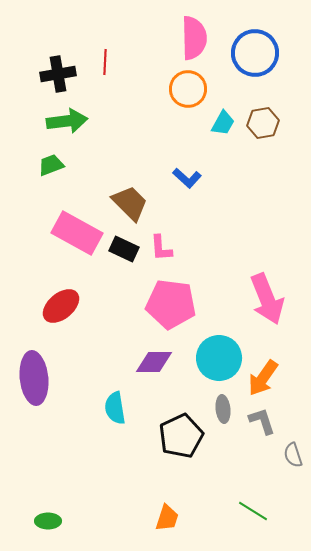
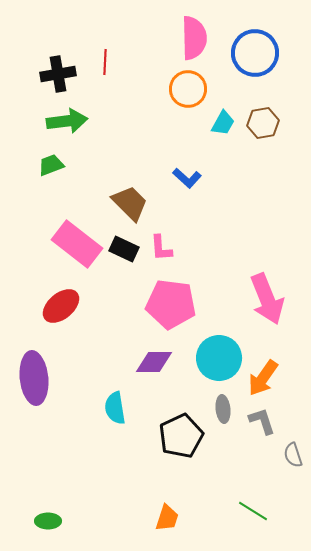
pink rectangle: moved 11 px down; rotated 9 degrees clockwise
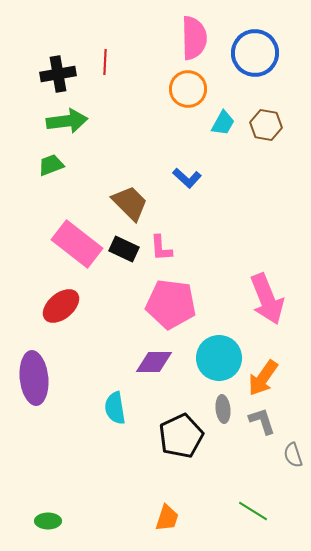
brown hexagon: moved 3 px right, 2 px down; rotated 20 degrees clockwise
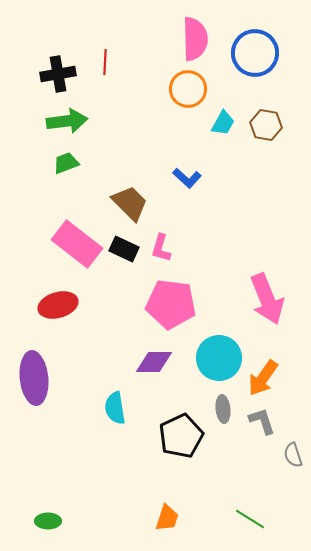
pink semicircle: moved 1 px right, 1 px down
green trapezoid: moved 15 px right, 2 px up
pink L-shape: rotated 20 degrees clockwise
red ellipse: moved 3 px left, 1 px up; rotated 24 degrees clockwise
green line: moved 3 px left, 8 px down
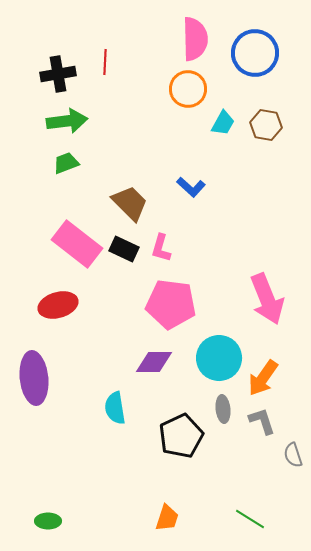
blue L-shape: moved 4 px right, 9 px down
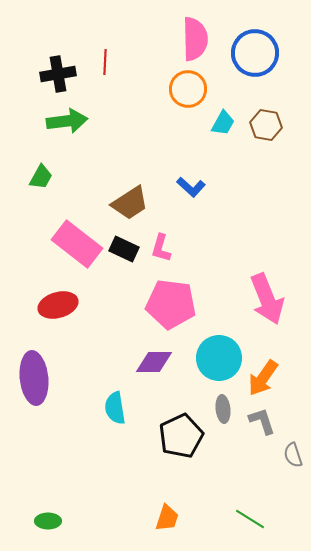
green trapezoid: moved 25 px left, 14 px down; rotated 140 degrees clockwise
brown trapezoid: rotated 102 degrees clockwise
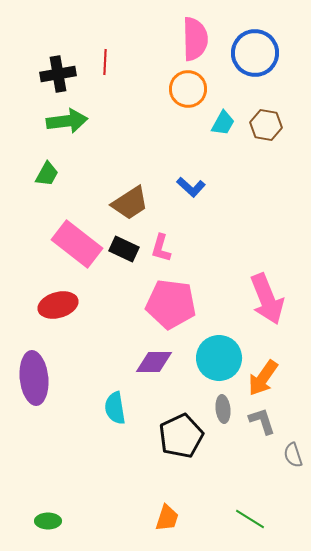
green trapezoid: moved 6 px right, 3 px up
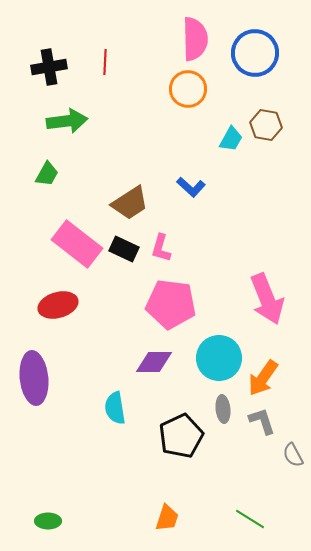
black cross: moved 9 px left, 7 px up
cyan trapezoid: moved 8 px right, 16 px down
gray semicircle: rotated 10 degrees counterclockwise
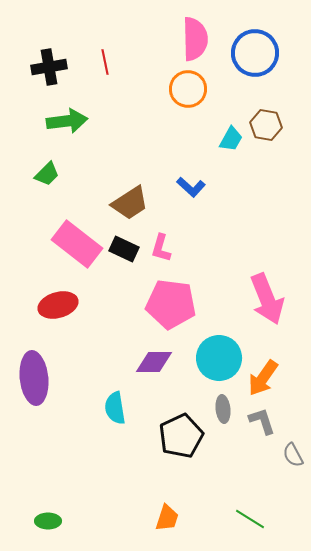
red line: rotated 15 degrees counterclockwise
green trapezoid: rotated 16 degrees clockwise
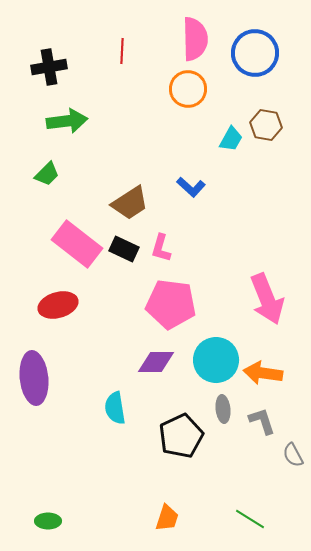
red line: moved 17 px right, 11 px up; rotated 15 degrees clockwise
cyan circle: moved 3 px left, 2 px down
purple diamond: moved 2 px right
orange arrow: moved 5 px up; rotated 63 degrees clockwise
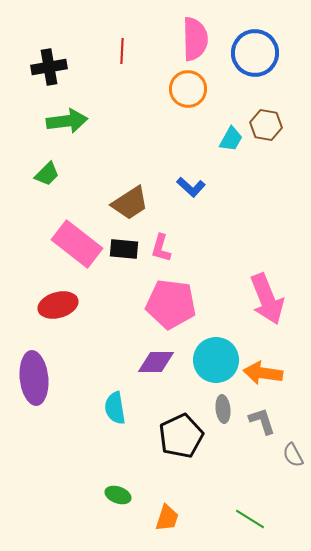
black rectangle: rotated 20 degrees counterclockwise
green ellipse: moved 70 px right, 26 px up; rotated 20 degrees clockwise
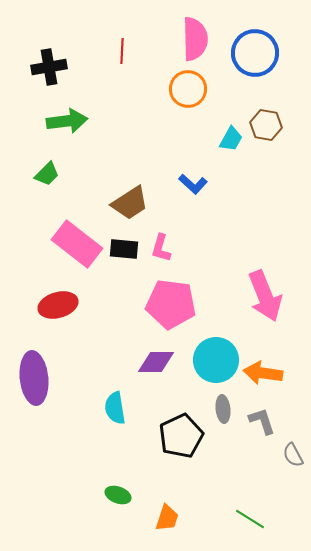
blue L-shape: moved 2 px right, 3 px up
pink arrow: moved 2 px left, 3 px up
